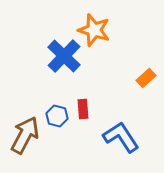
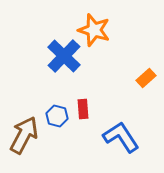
brown arrow: moved 1 px left
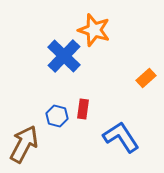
red rectangle: rotated 12 degrees clockwise
brown arrow: moved 9 px down
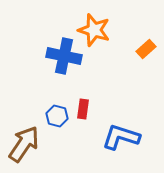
blue cross: rotated 32 degrees counterclockwise
orange rectangle: moved 29 px up
blue L-shape: rotated 39 degrees counterclockwise
brown arrow: rotated 6 degrees clockwise
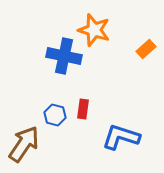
blue hexagon: moved 2 px left, 1 px up
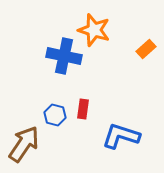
blue L-shape: moved 1 px up
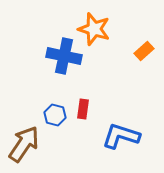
orange star: moved 1 px up
orange rectangle: moved 2 px left, 2 px down
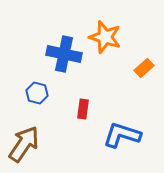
orange star: moved 11 px right, 8 px down
orange rectangle: moved 17 px down
blue cross: moved 2 px up
blue hexagon: moved 18 px left, 22 px up
blue L-shape: moved 1 px right, 1 px up
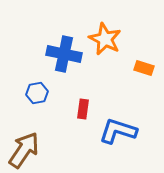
orange star: moved 2 px down; rotated 8 degrees clockwise
orange rectangle: rotated 60 degrees clockwise
blue hexagon: rotated 25 degrees counterclockwise
blue L-shape: moved 4 px left, 4 px up
brown arrow: moved 6 px down
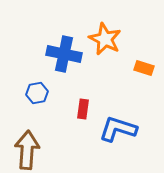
blue L-shape: moved 2 px up
brown arrow: moved 3 px right; rotated 30 degrees counterclockwise
